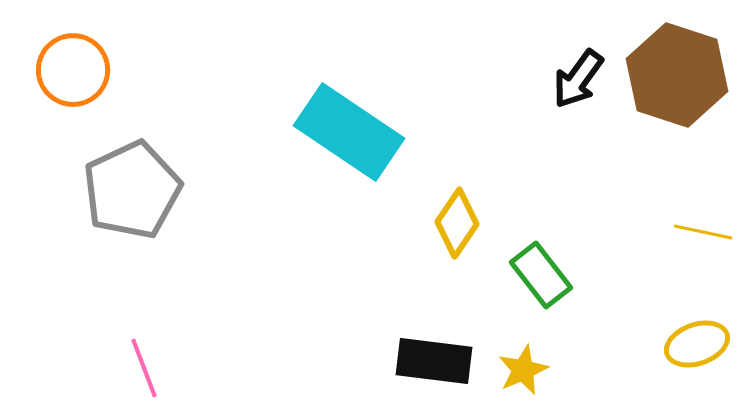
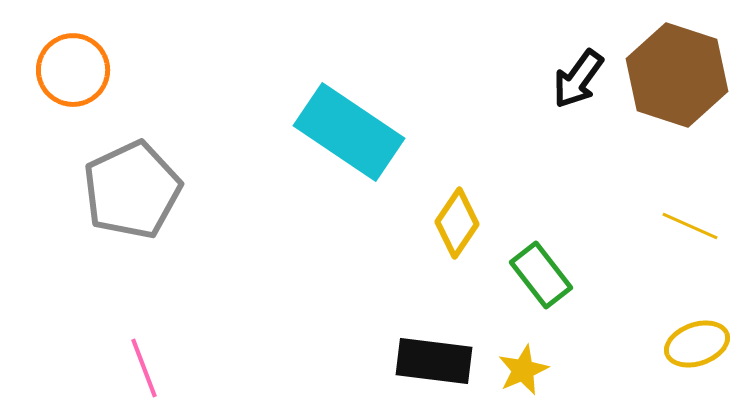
yellow line: moved 13 px left, 6 px up; rotated 12 degrees clockwise
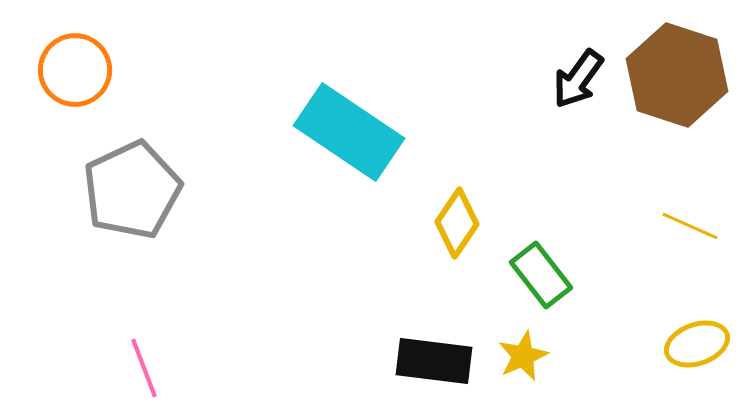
orange circle: moved 2 px right
yellow star: moved 14 px up
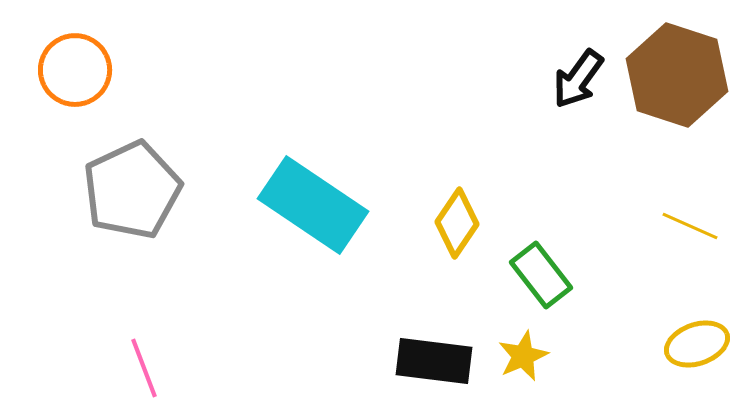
cyan rectangle: moved 36 px left, 73 px down
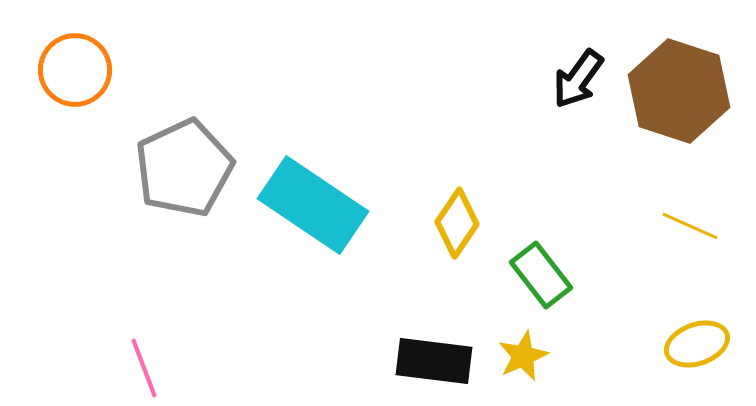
brown hexagon: moved 2 px right, 16 px down
gray pentagon: moved 52 px right, 22 px up
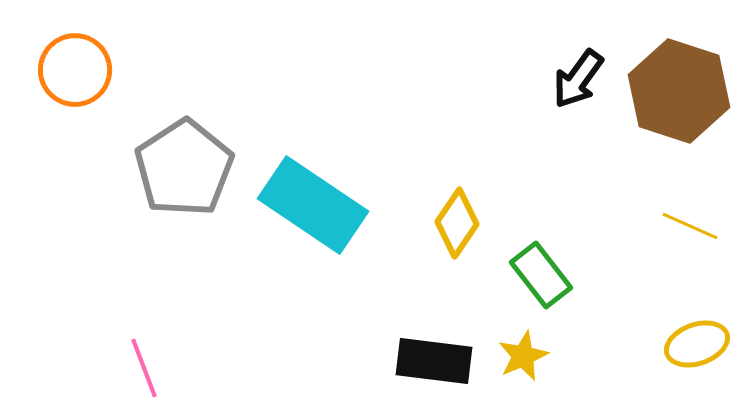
gray pentagon: rotated 8 degrees counterclockwise
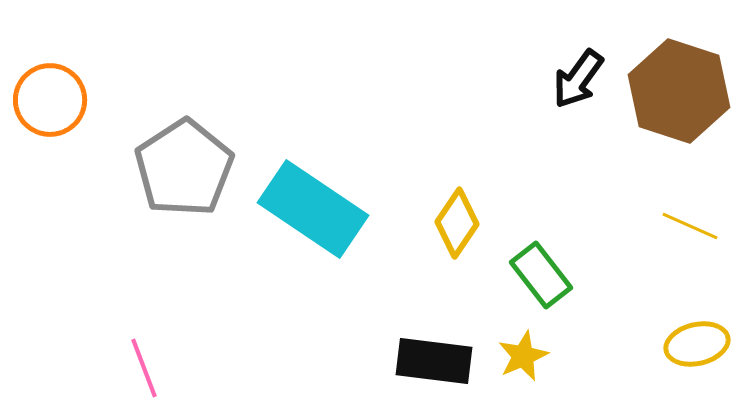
orange circle: moved 25 px left, 30 px down
cyan rectangle: moved 4 px down
yellow ellipse: rotated 6 degrees clockwise
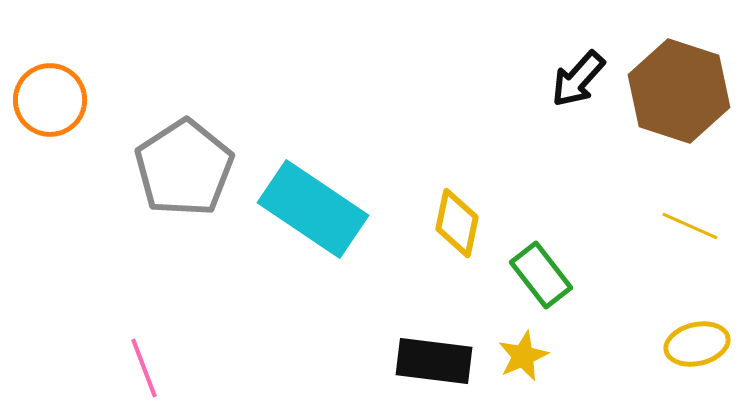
black arrow: rotated 6 degrees clockwise
yellow diamond: rotated 22 degrees counterclockwise
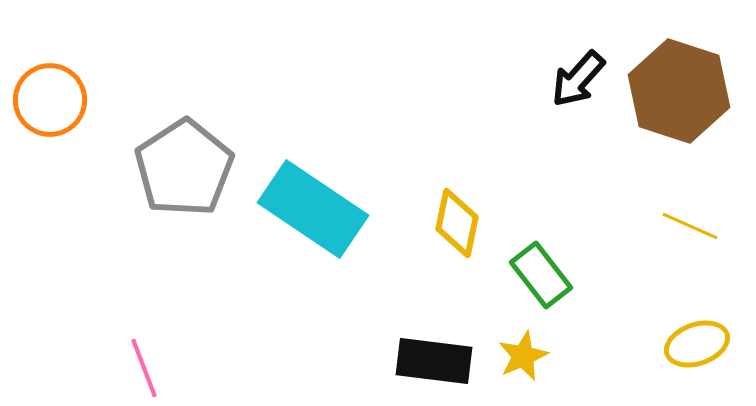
yellow ellipse: rotated 6 degrees counterclockwise
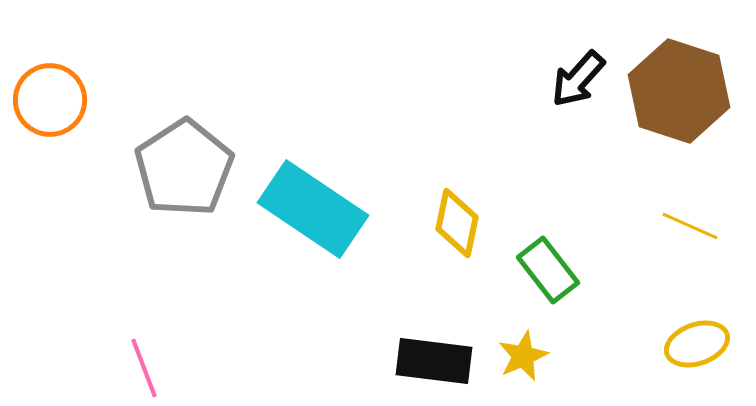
green rectangle: moved 7 px right, 5 px up
